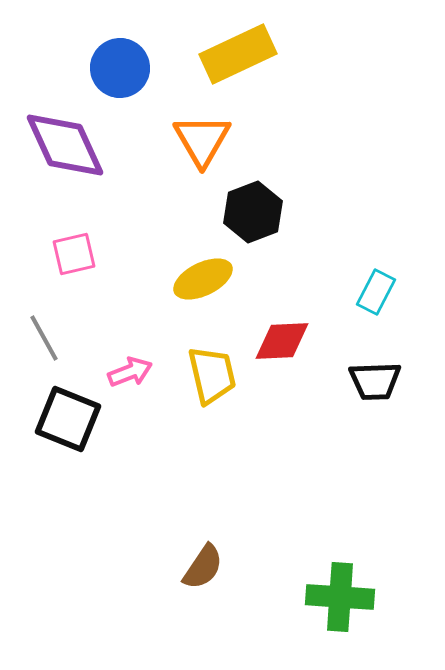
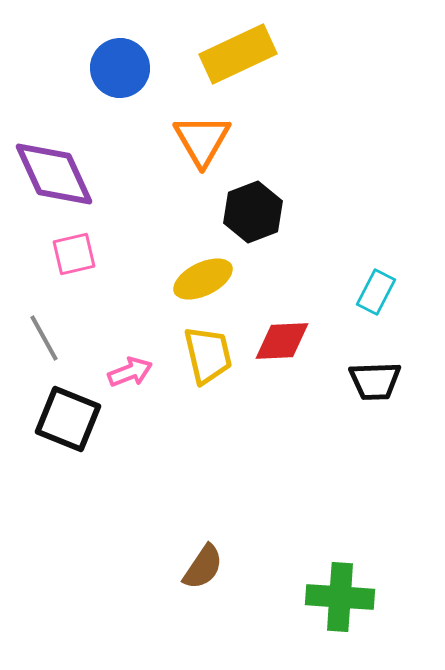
purple diamond: moved 11 px left, 29 px down
yellow trapezoid: moved 4 px left, 20 px up
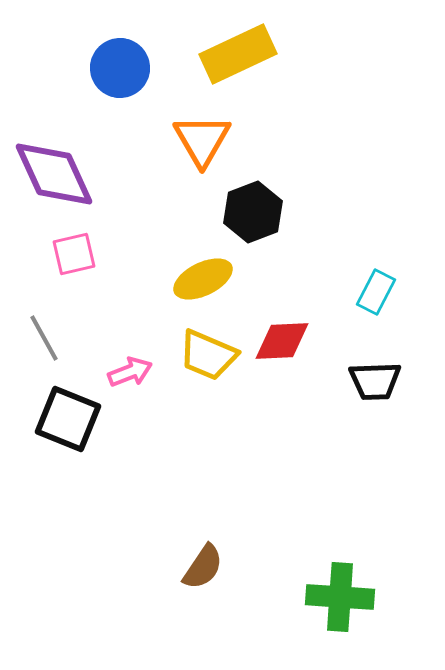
yellow trapezoid: rotated 126 degrees clockwise
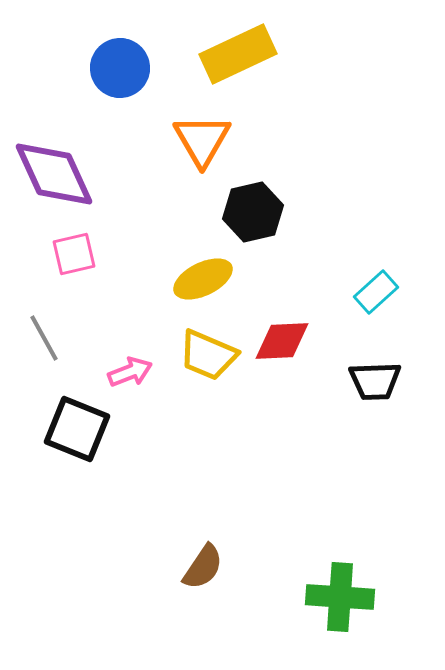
black hexagon: rotated 8 degrees clockwise
cyan rectangle: rotated 21 degrees clockwise
black square: moved 9 px right, 10 px down
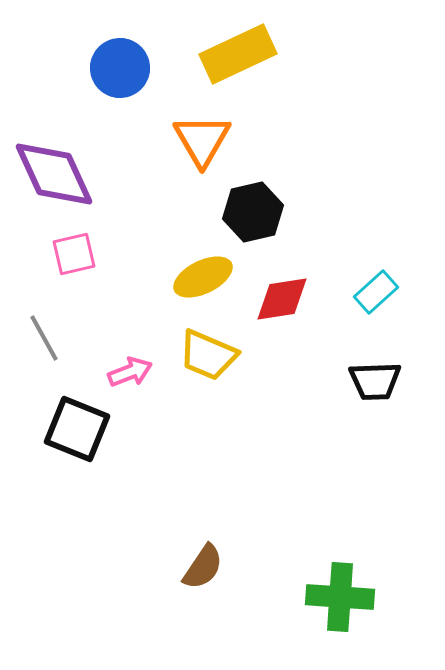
yellow ellipse: moved 2 px up
red diamond: moved 42 px up; rotated 6 degrees counterclockwise
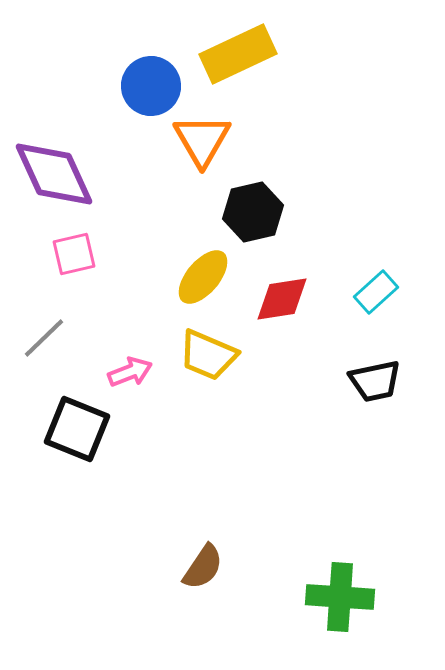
blue circle: moved 31 px right, 18 px down
yellow ellipse: rotated 24 degrees counterclockwise
gray line: rotated 75 degrees clockwise
black trapezoid: rotated 10 degrees counterclockwise
